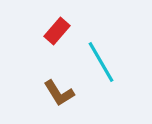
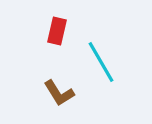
red rectangle: rotated 28 degrees counterclockwise
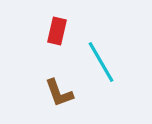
brown L-shape: rotated 12 degrees clockwise
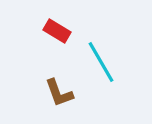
red rectangle: rotated 72 degrees counterclockwise
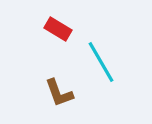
red rectangle: moved 1 px right, 2 px up
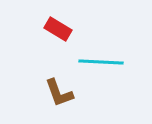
cyan line: rotated 57 degrees counterclockwise
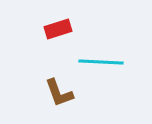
red rectangle: rotated 48 degrees counterclockwise
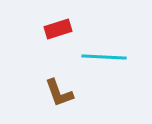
cyan line: moved 3 px right, 5 px up
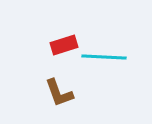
red rectangle: moved 6 px right, 16 px down
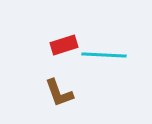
cyan line: moved 2 px up
